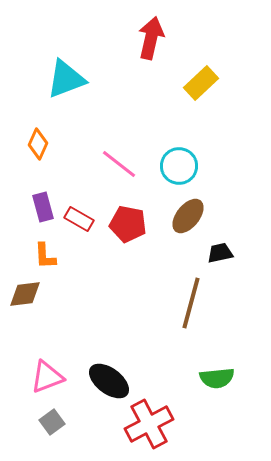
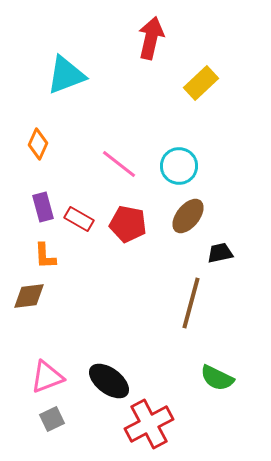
cyan triangle: moved 4 px up
brown diamond: moved 4 px right, 2 px down
green semicircle: rotated 32 degrees clockwise
gray square: moved 3 px up; rotated 10 degrees clockwise
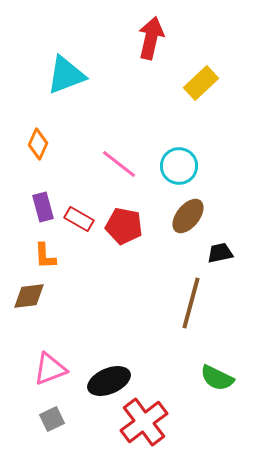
red pentagon: moved 4 px left, 2 px down
pink triangle: moved 3 px right, 8 px up
black ellipse: rotated 60 degrees counterclockwise
red cross: moved 5 px left, 2 px up; rotated 9 degrees counterclockwise
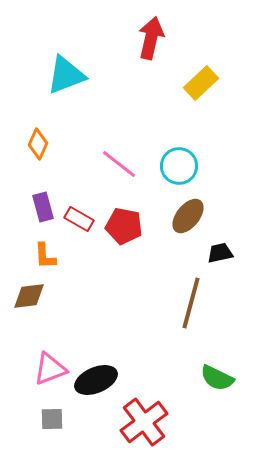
black ellipse: moved 13 px left, 1 px up
gray square: rotated 25 degrees clockwise
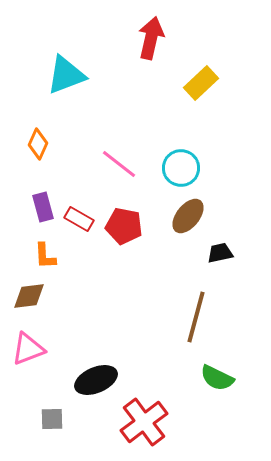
cyan circle: moved 2 px right, 2 px down
brown line: moved 5 px right, 14 px down
pink triangle: moved 22 px left, 20 px up
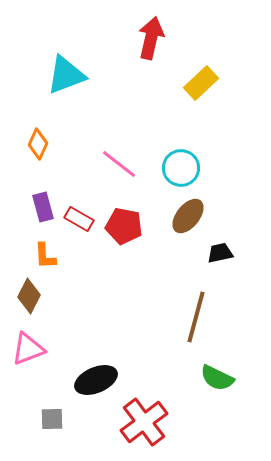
brown diamond: rotated 56 degrees counterclockwise
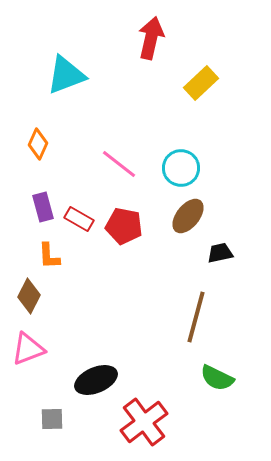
orange L-shape: moved 4 px right
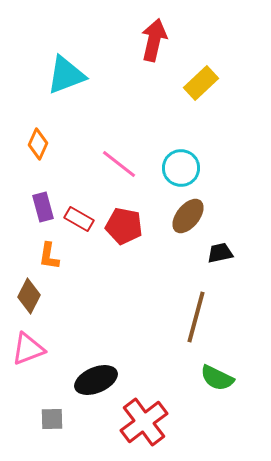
red arrow: moved 3 px right, 2 px down
orange L-shape: rotated 12 degrees clockwise
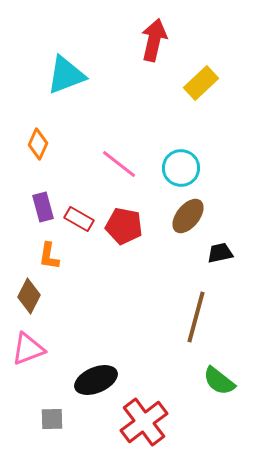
green semicircle: moved 2 px right, 3 px down; rotated 12 degrees clockwise
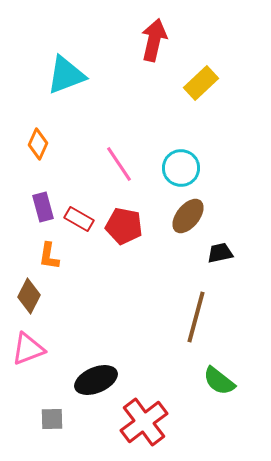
pink line: rotated 18 degrees clockwise
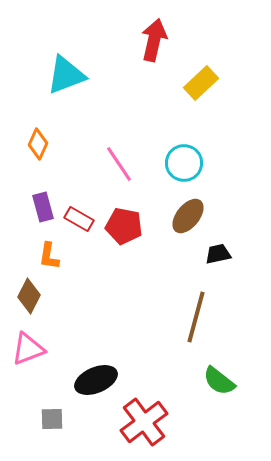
cyan circle: moved 3 px right, 5 px up
black trapezoid: moved 2 px left, 1 px down
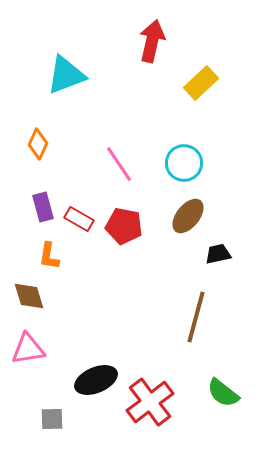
red arrow: moved 2 px left, 1 px down
brown diamond: rotated 44 degrees counterclockwise
pink triangle: rotated 12 degrees clockwise
green semicircle: moved 4 px right, 12 px down
red cross: moved 6 px right, 20 px up
